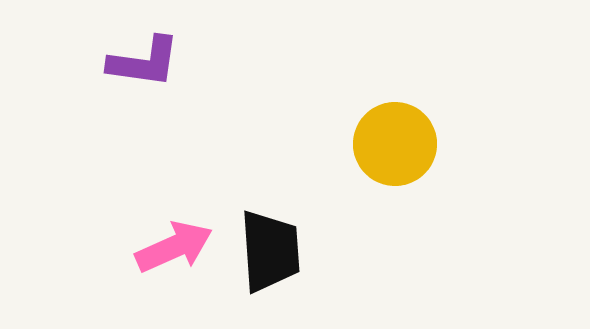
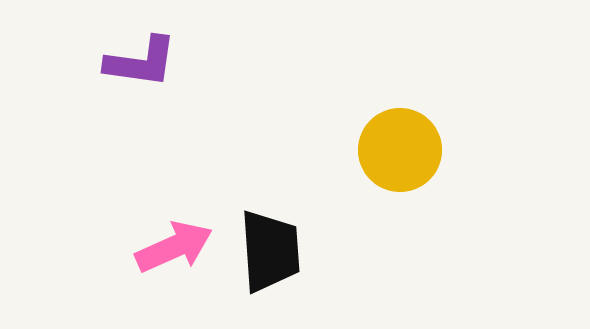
purple L-shape: moved 3 px left
yellow circle: moved 5 px right, 6 px down
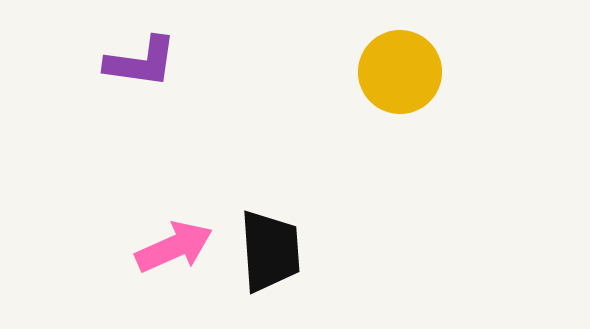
yellow circle: moved 78 px up
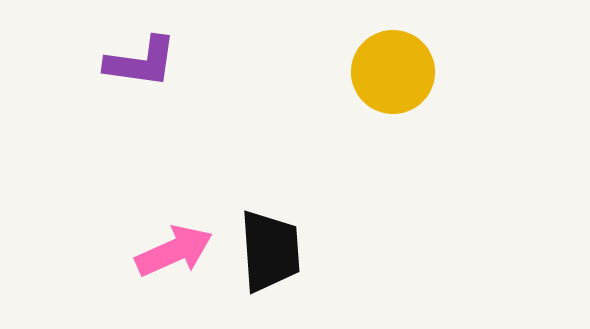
yellow circle: moved 7 px left
pink arrow: moved 4 px down
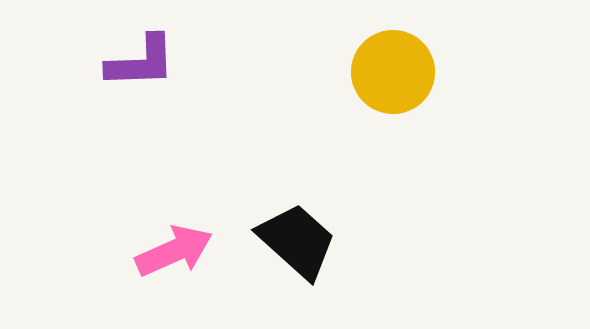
purple L-shape: rotated 10 degrees counterclockwise
black trapezoid: moved 27 px right, 10 px up; rotated 44 degrees counterclockwise
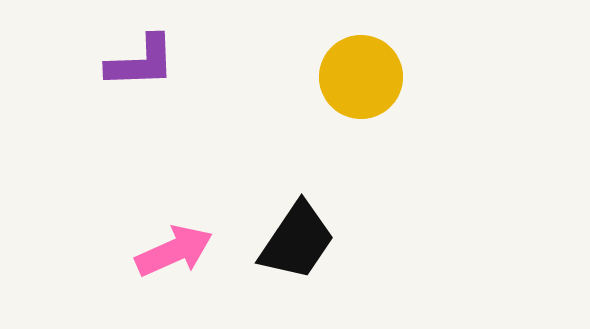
yellow circle: moved 32 px left, 5 px down
black trapezoid: rotated 82 degrees clockwise
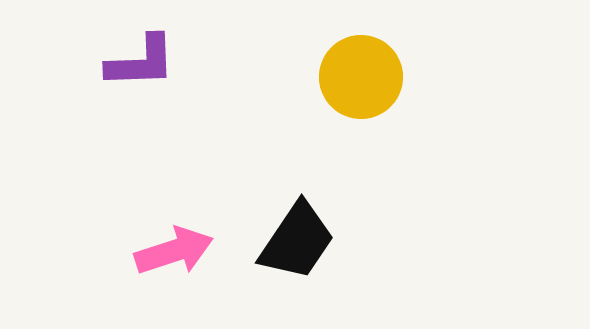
pink arrow: rotated 6 degrees clockwise
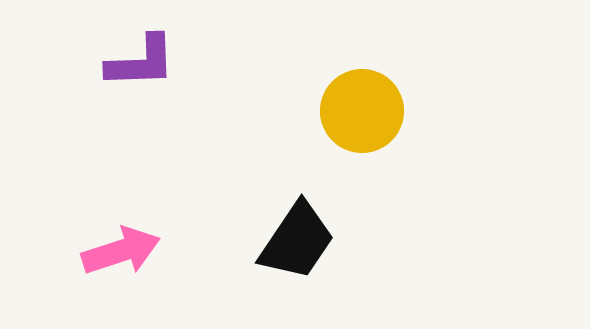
yellow circle: moved 1 px right, 34 px down
pink arrow: moved 53 px left
